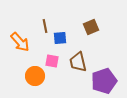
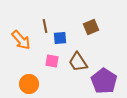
orange arrow: moved 1 px right, 2 px up
brown trapezoid: rotated 20 degrees counterclockwise
orange circle: moved 6 px left, 8 px down
purple pentagon: rotated 20 degrees counterclockwise
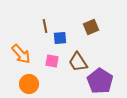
orange arrow: moved 14 px down
purple pentagon: moved 4 px left
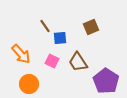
brown line: rotated 24 degrees counterclockwise
pink square: rotated 16 degrees clockwise
purple pentagon: moved 6 px right
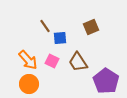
orange arrow: moved 7 px right, 6 px down
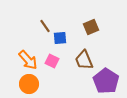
brown trapezoid: moved 6 px right, 2 px up; rotated 10 degrees clockwise
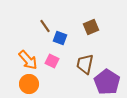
blue square: rotated 24 degrees clockwise
brown trapezoid: moved 1 px right, 4 px down; rotated 35 degrees clockwise
purple pentagon: moved 1 px right, 1 px down
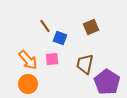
pink square: moved 2 px up; rotated 32 degrees counterclockwise
orange circle: moved 1 px left
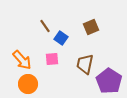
blue square: moved 1 px right; rotated 16 degrees clockwise
orange arrow: moved 6 px left
purple pentagon: moved 2 px right, 1 px up
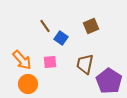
brown square: moved 1 px up
pink square: moved 2 px left, 3 px down
